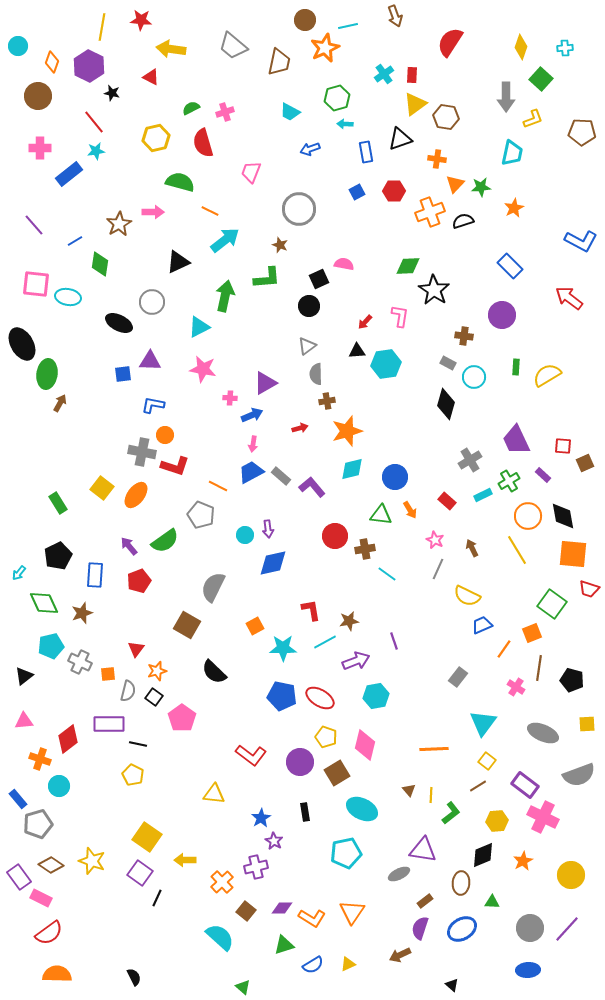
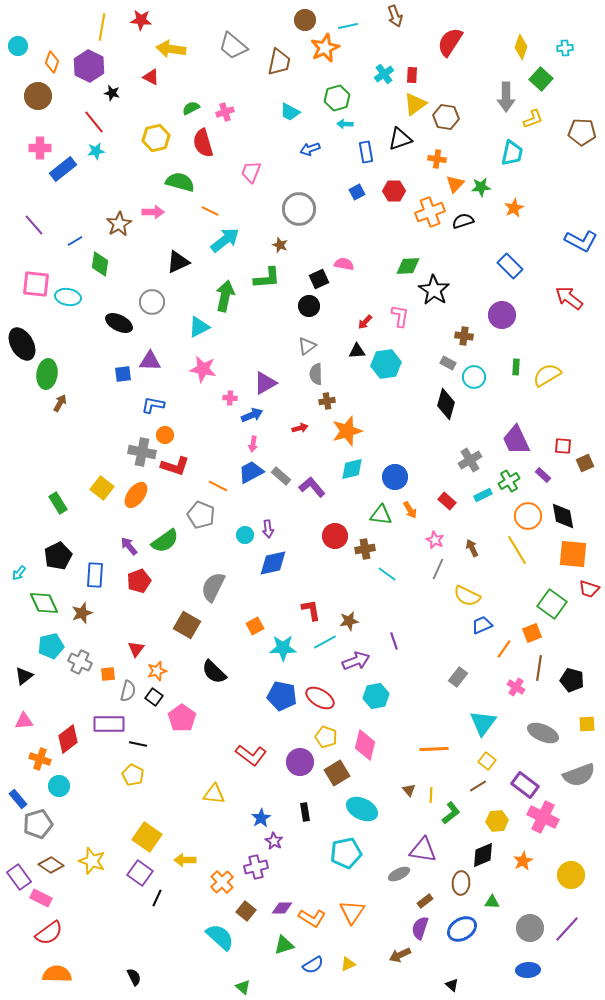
blue rectangle at (69, 174): moved 6 px left, 5 px up
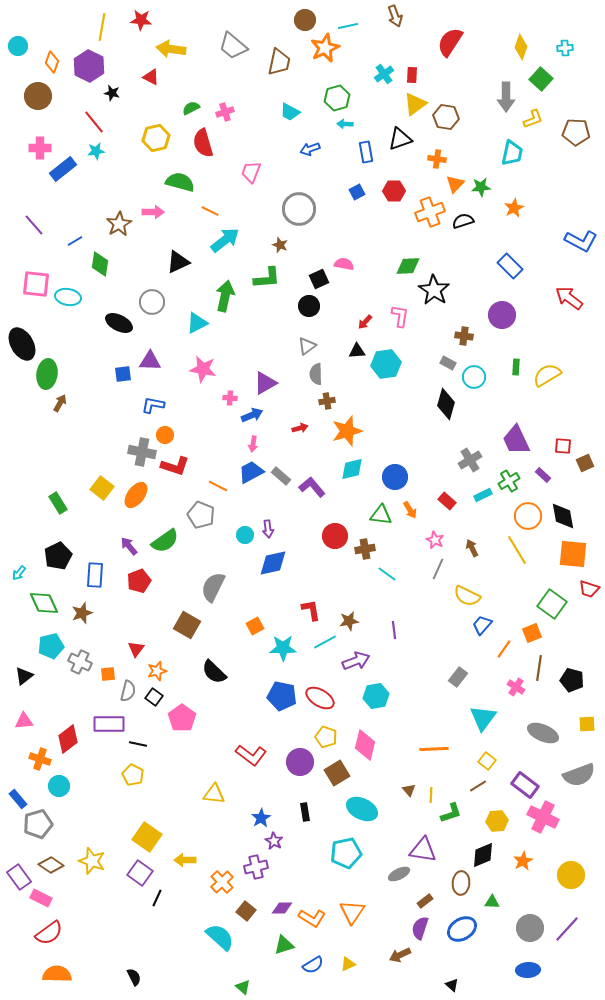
brown pentagon at (582, 132): moved 6 px left
cyan triangle at (199, 327): moved 2 px left, 4 px up
blue trapezoid at (482, 625): rotated 25 degrees counterclockwise
purple line at (394, 641): moved 11 px up; rotated 12 degrees clockwise
cyan triangle at (483, 723): moved 5 px up
green L-shape at (451, 813): rotated 20 degrees clockwise
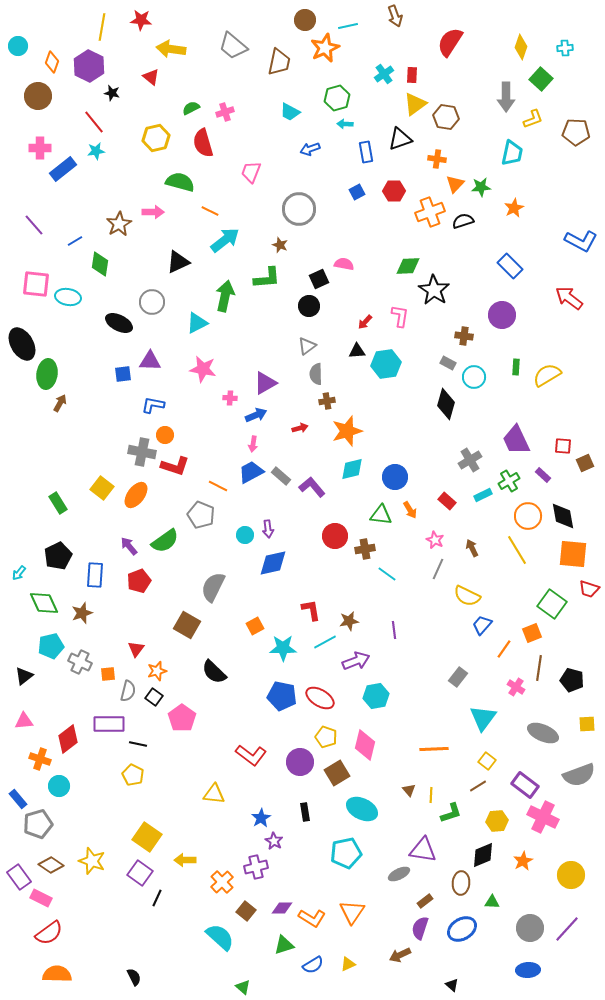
red triangle at (151, 77): rotated 12 degrees clockwise
blue arrow at (252, 415): moved 4 px right
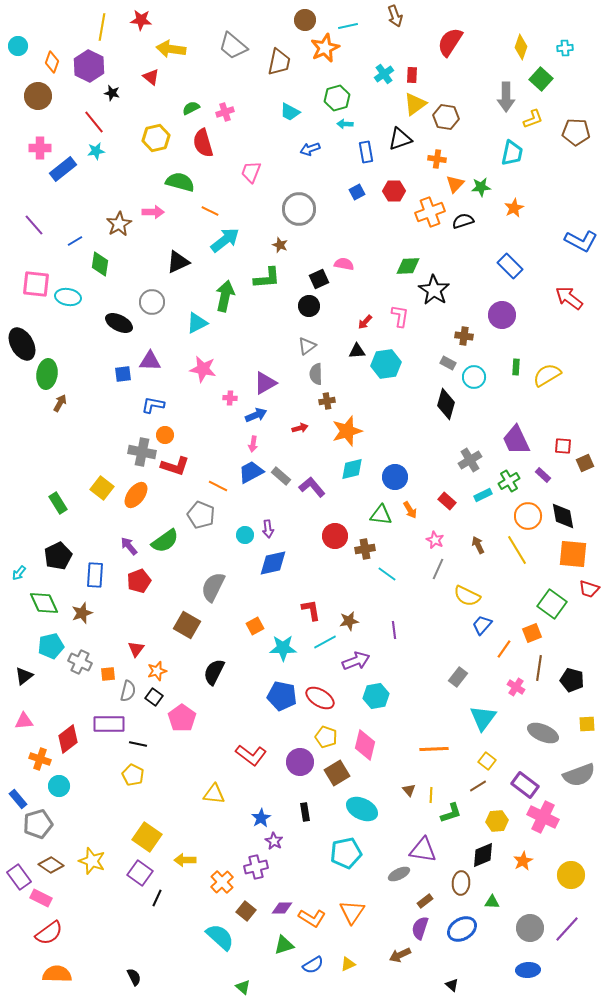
brown arrow at (472, 548): moved 6 px right, 3 px up
black semicircle at (214, 672): rotated 72 degrees clockwise
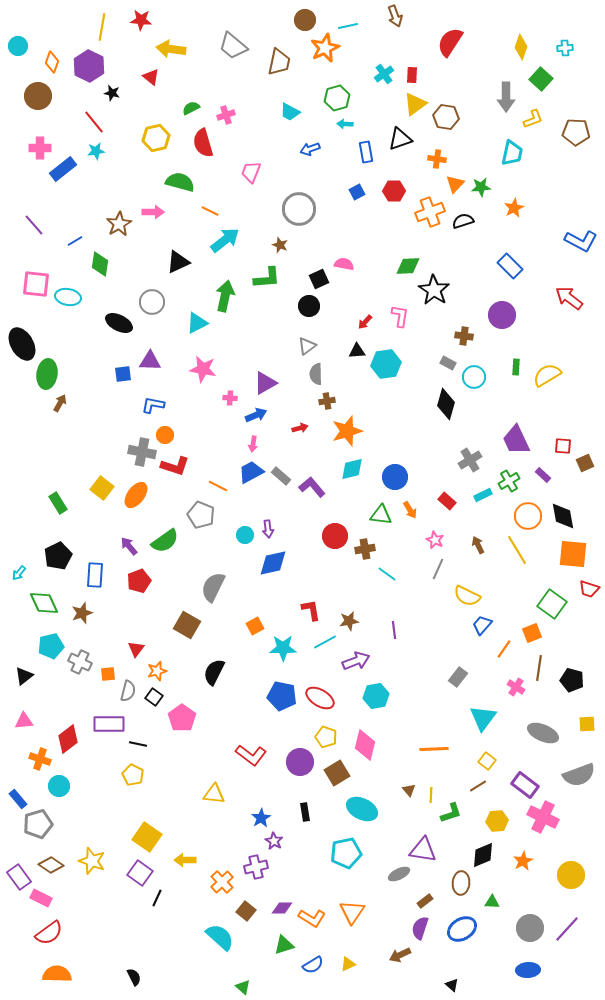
pink cross at (225, 112): moved 1 px right, 3 px down
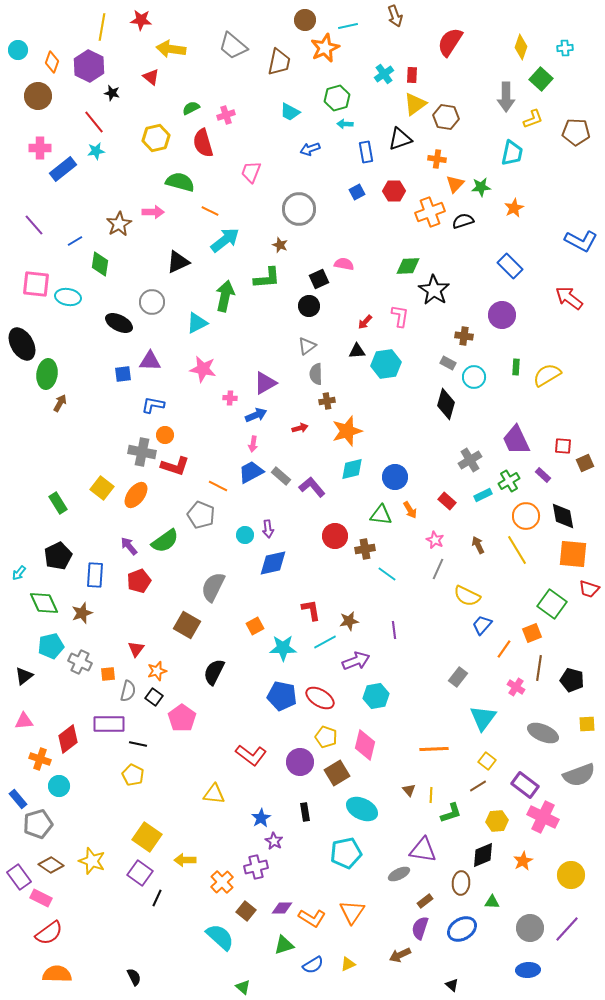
cyan circle at (18, 46): moved 4 px down
orange circle at (528, 516): moved 2 px left
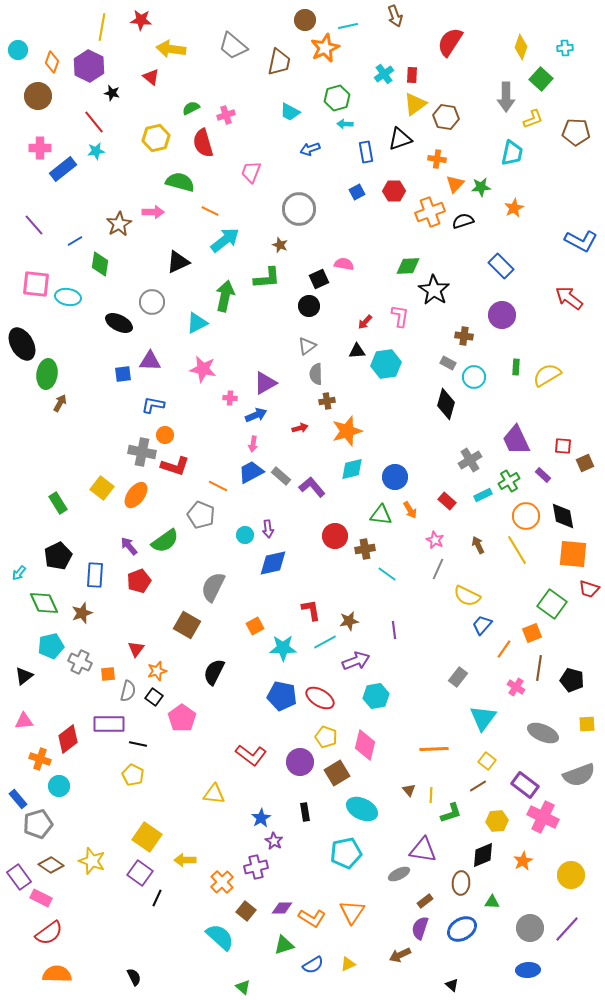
blue rectangle at (510, 266): moved 9 px left
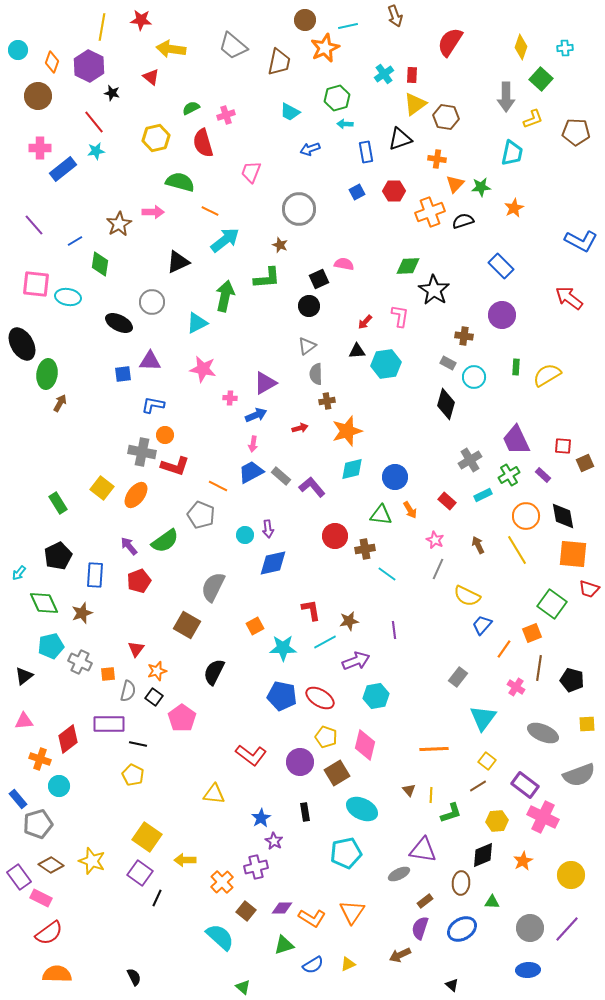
green cross at (509, 481): moved 6 px up
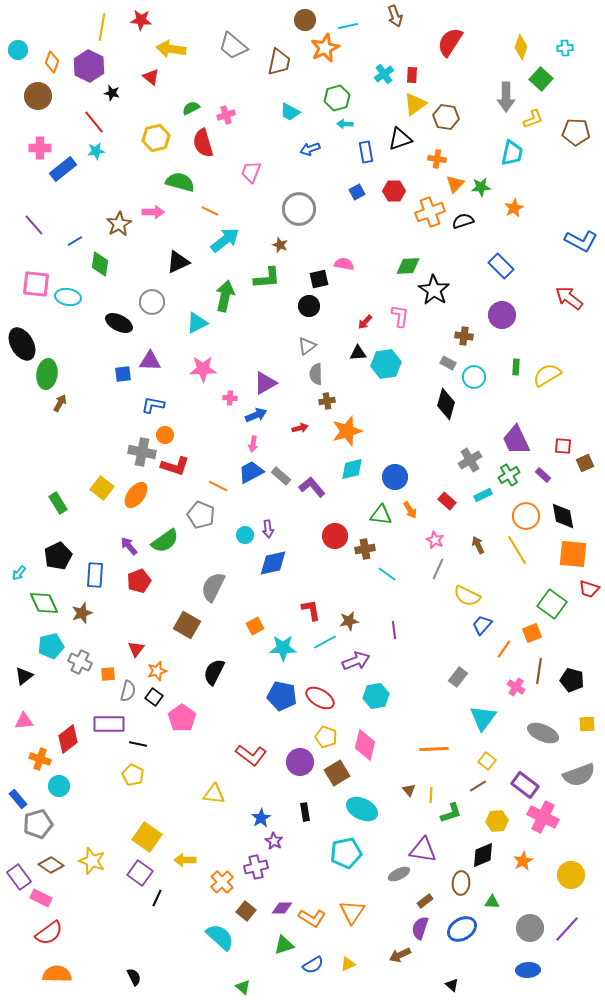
black square at (319, 279): rotated 12 degrees clockwise
black triangle at (357, 351): moved 1 px right, 2 px down
pink star at (203, 369): rotated 12 degrees counterclockwise
brown line at (539, 668): moved 3 px down
